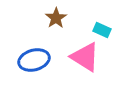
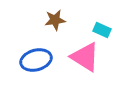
brown star: moved 1 px left, 2 px down; rotated 25 degrees clockwise
blue ellipse: moved 2 px right
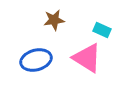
brown star: moved 1 px left
pink triangle: moved 2 px right, 1 px down
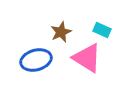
brown star: moved 7 px right, 12 px down; rotated 15 degrees counterclockwise
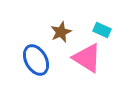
blue ellipse: rotated 76 degrees clockwise
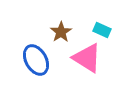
brown star: rotated 10 degrees counterclockwise
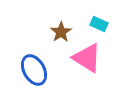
cyan rectangle: moved 3 px left, 6 px up
blue ellipse: moved 2 px left, 10 px down
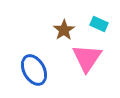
brown star: moved 3 px right, 2 px up
pink triangle: rotated 32 degrees clockwise
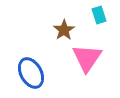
cyan rectangle: moved 9 px up; rotated 48 degrees clockwise
blue ellipse: moved 3 px left, 3 px down
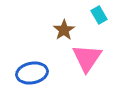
cyan rectangle: rotated 12 degrees counterclockwise
blue ellipse: moved 1 px right; rotated 72 degrees counterclockwise
